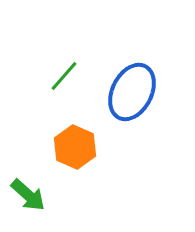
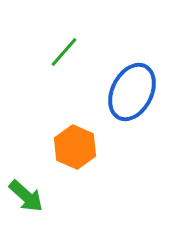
green line: moved 24 px up
green arrow: moved 2 px left, 1 px down
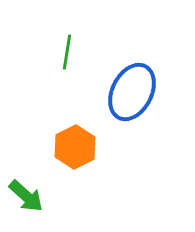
green line: moved 3 px right; rotated 32 degrees counterclockwise
orange hexagon: rotated 9 degrees clockwise
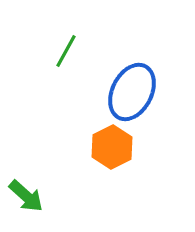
green line: moved 1 px left, 1 px up; rotated 20 degrees clockwise
orange hexagon: moved 37 px right
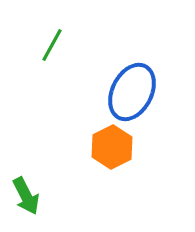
green line: moved 14 px left, 6 px up
green arrow: rotated 21 degrees clockwise
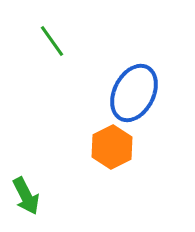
green line: moved 4 px up; rotated 64 degrees counterclockwise
blue ellipse: moved 2 px right, 1 px down
